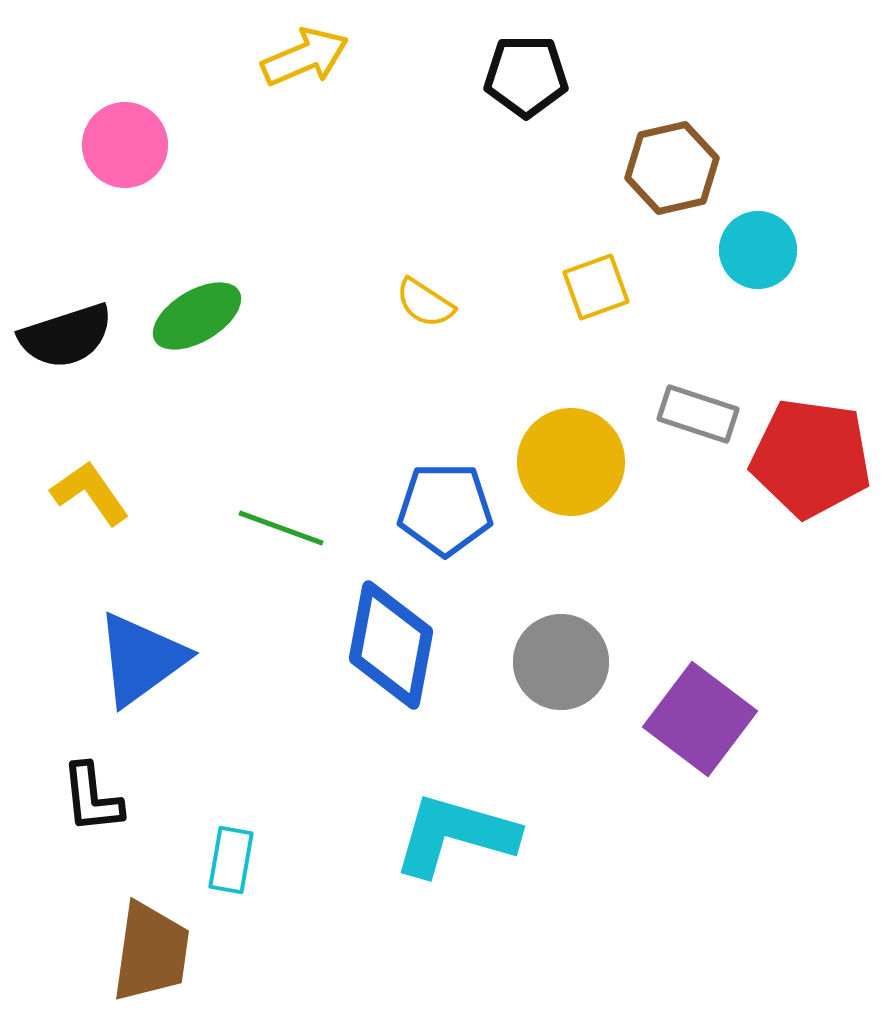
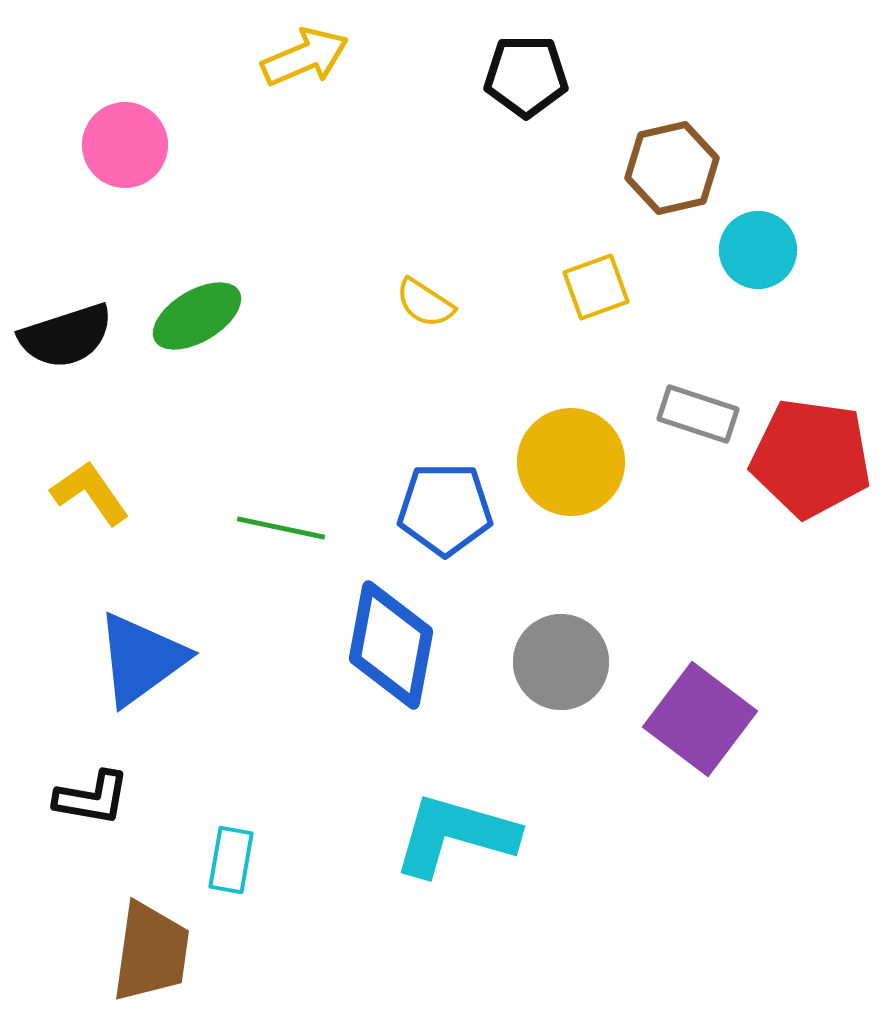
green line: rotated 8 degrees counterclockwise
black L-shape: rotated 74 degrees counterclockwise
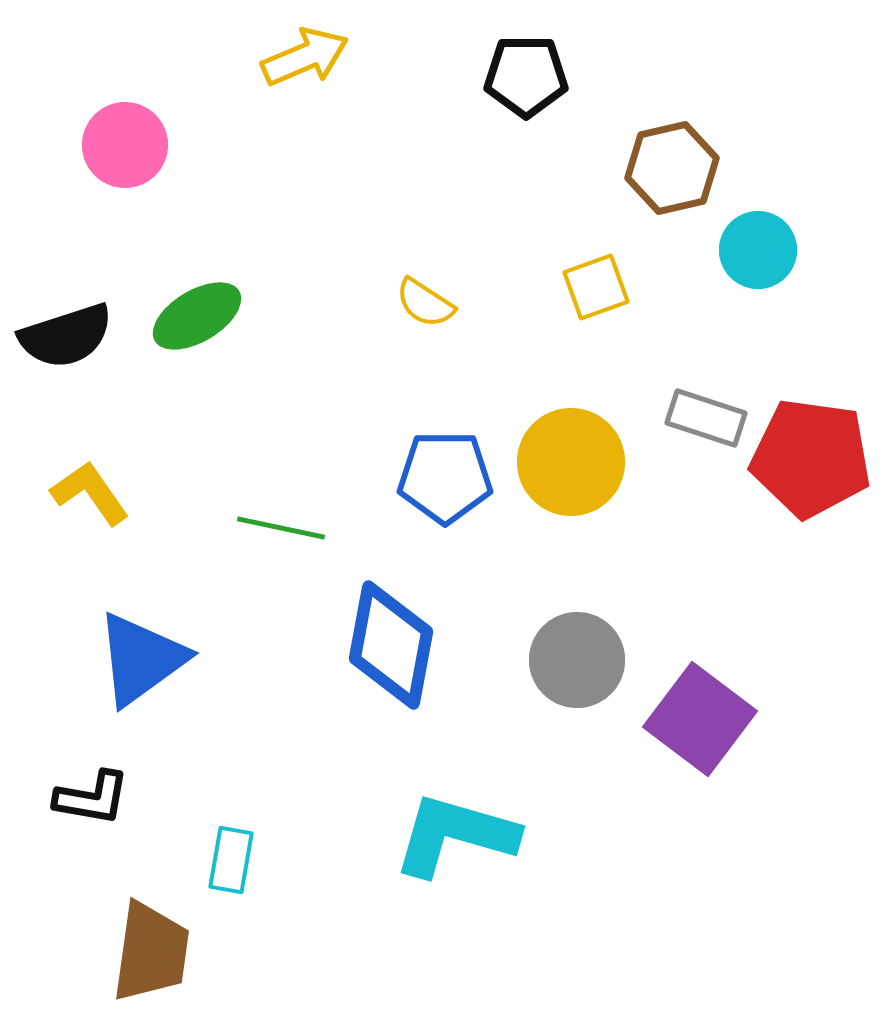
gray rectangle: moved 8 px right, 4 px down
blue pentagon: moved 32 px up
gray circle: moved 16 px right, 2 px up
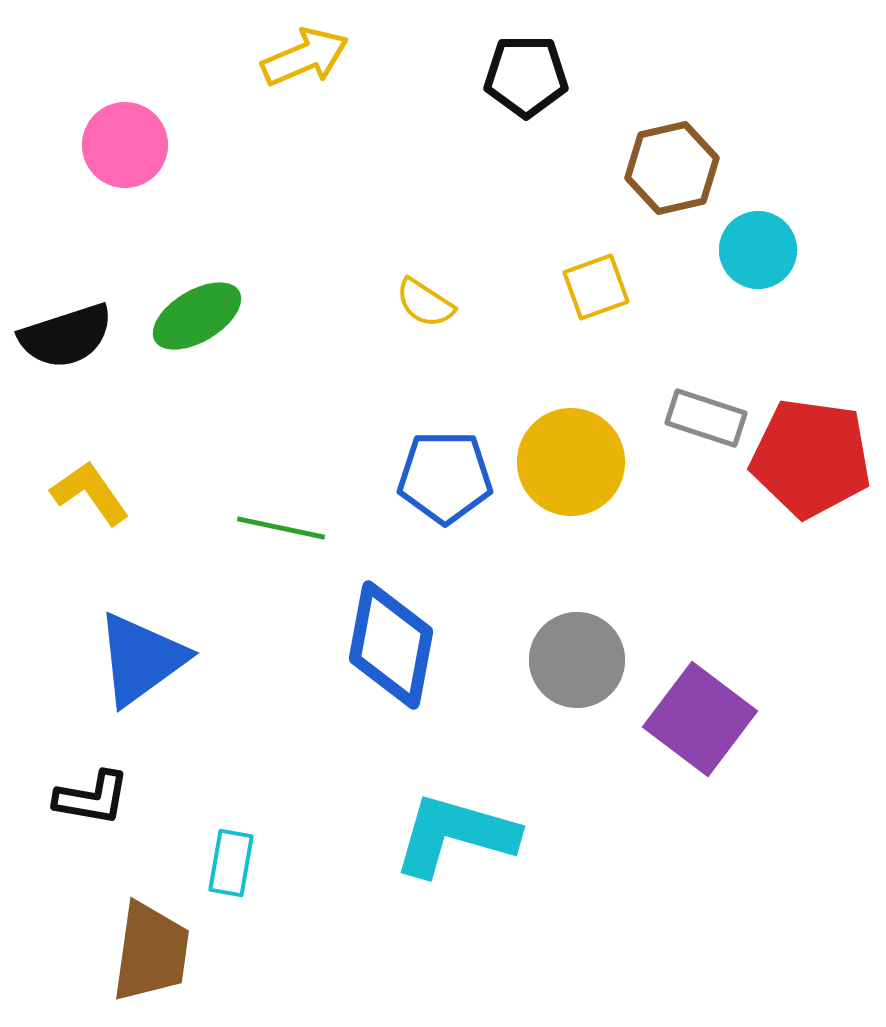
cyan rectangle: moved 3 px down
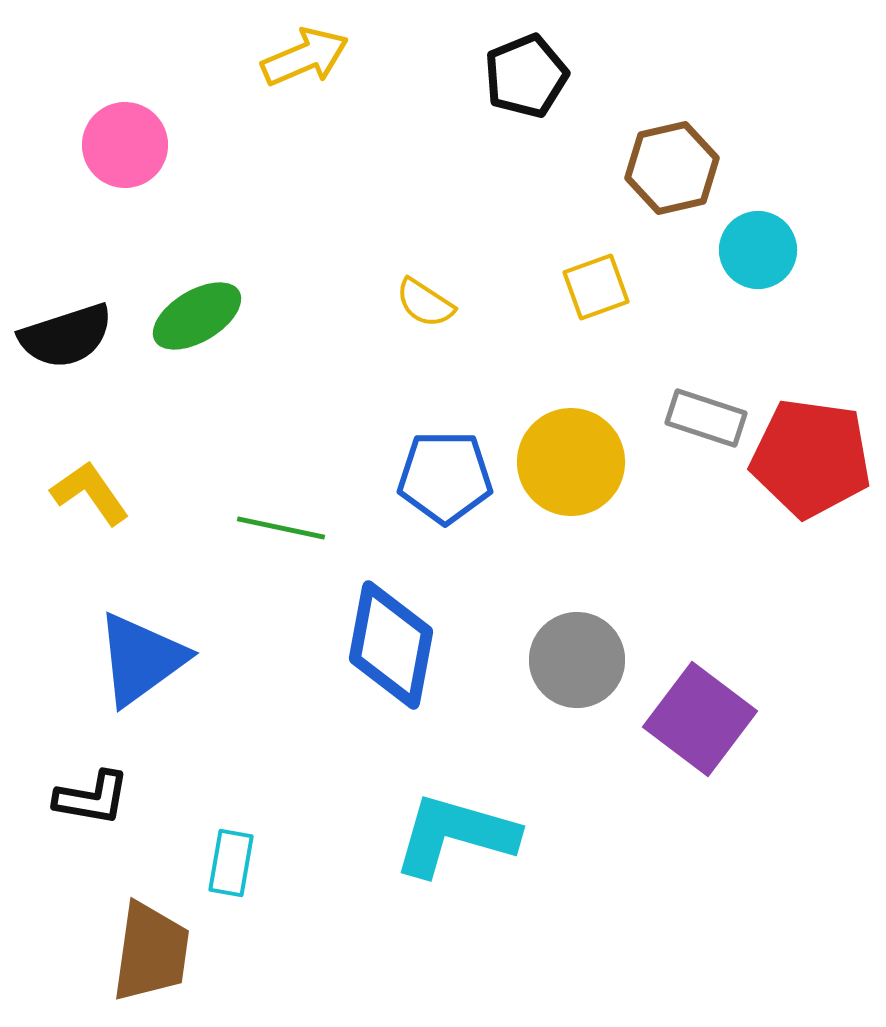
black pentagon: rotated 22 degrees counterclockwise
